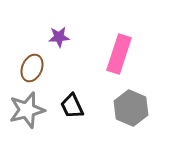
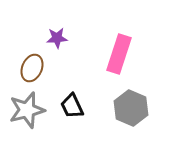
purple star: moved 2 px left, 1 px down
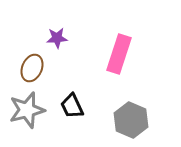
gray hexagon: moved 12 px down
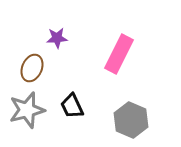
pink rectangle: rotated 9 degrees clockwise
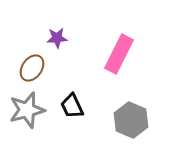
brown ellipse: rotated 12 degrees clockwise
